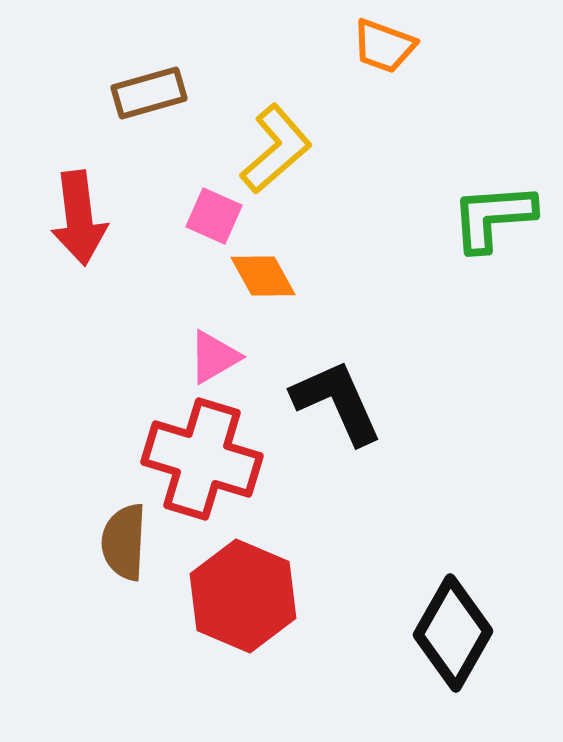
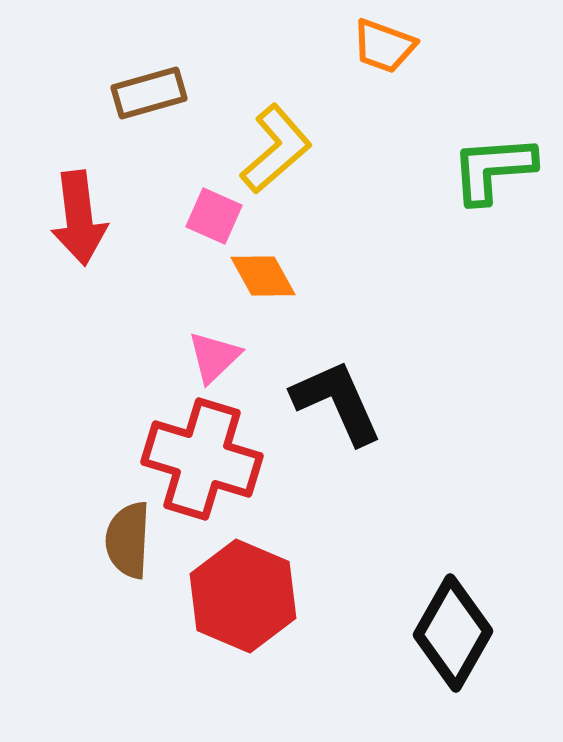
green L-shape: moved 48 px up
pink triangle: rotated 14 degrees counterclockwise
brown semicircle: moved 4 px right, 2 px up
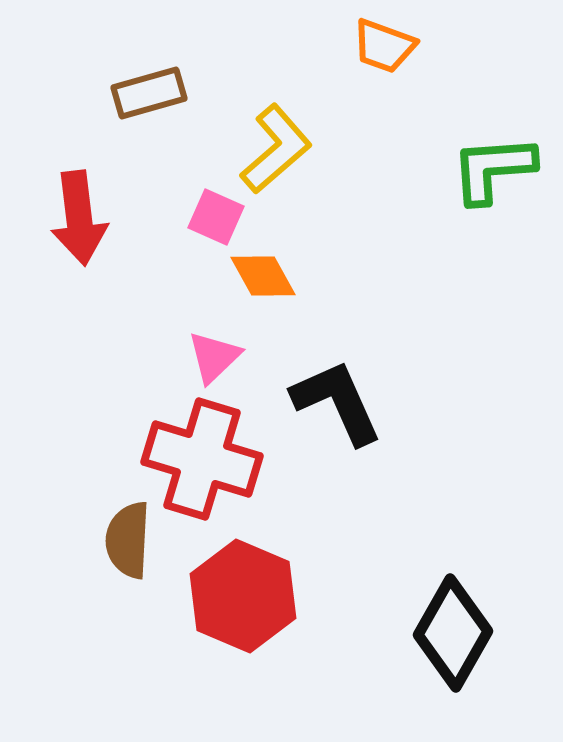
pink square: moved 2 px right, 1 px down
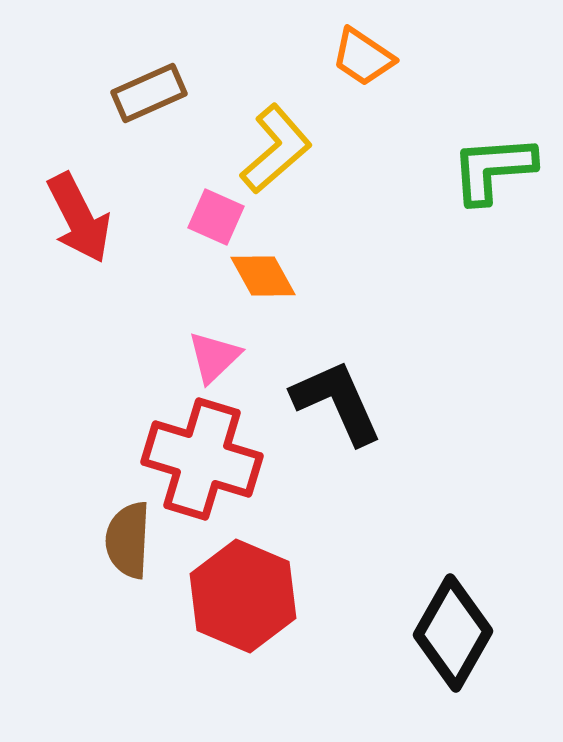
orange trapezoid: moved 21 px left, 11 px down; rotated 14 degrees clockwise
brown rectangle: rotated 8 degrees counterclockwise
red arrow: rotated 20 degrees counterclockwise
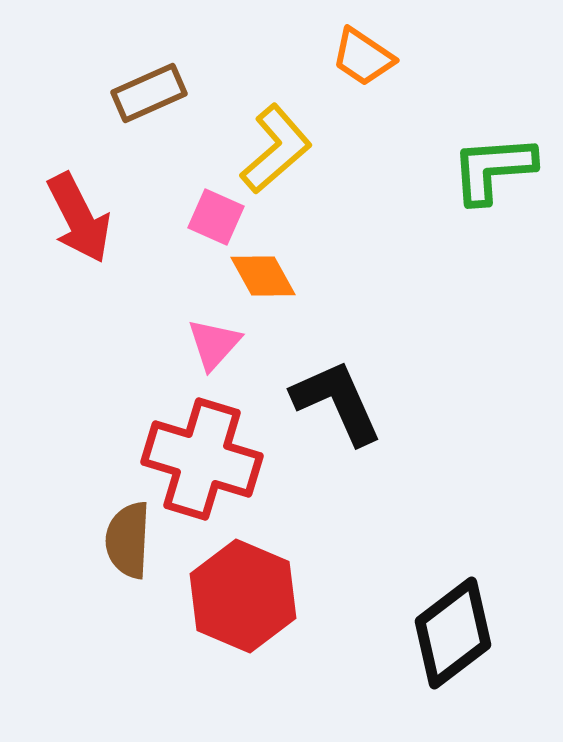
pink triangle: moved 13 px up; rotated 4 degrees counterclockwise
black diamond: rotated 23 degrees clockwise
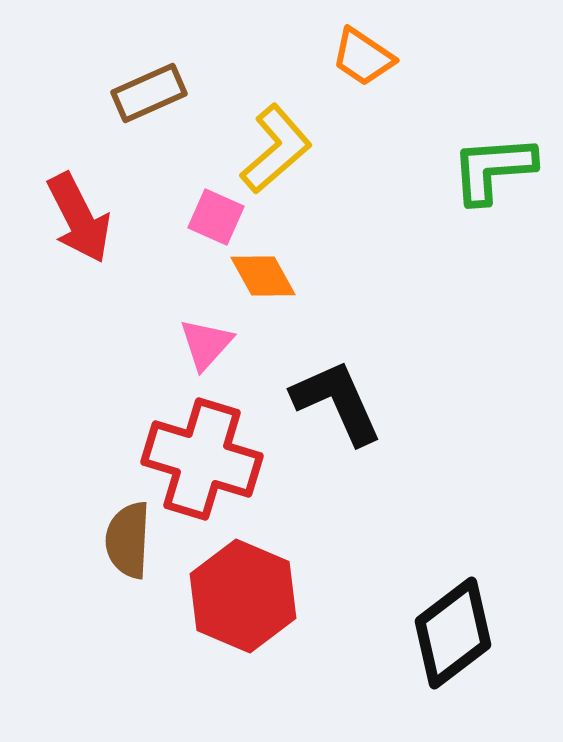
pink triangle: moved 8 px left
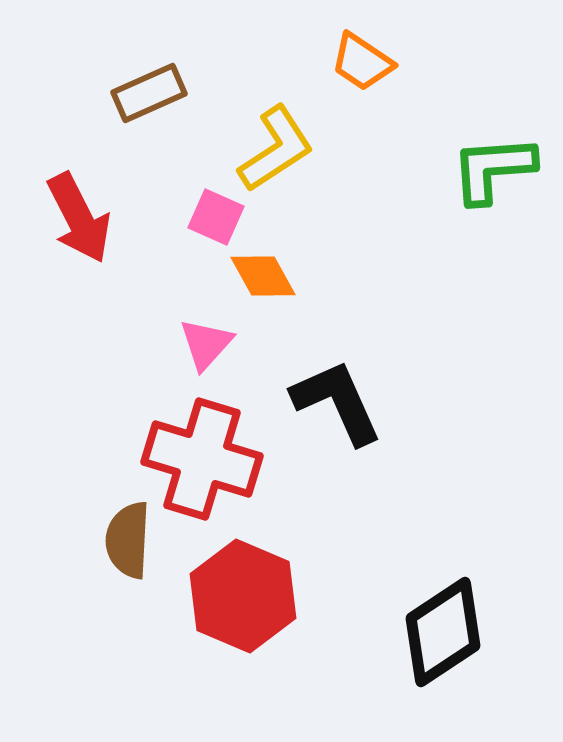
orange trapezoid: moved 1 px left, 5 px down
yellow L-shape: rotated 8 degrees clockwise
black diamond: moved 10 px left, 1 px up; rotated 4 degrees clockwise
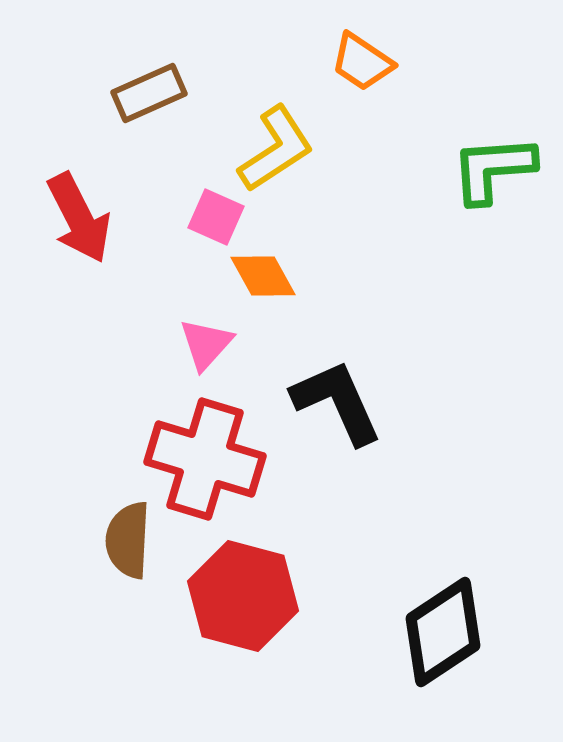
red cross: moved 3 px right
red hexagon: rotated 8 degrees counterclockwise
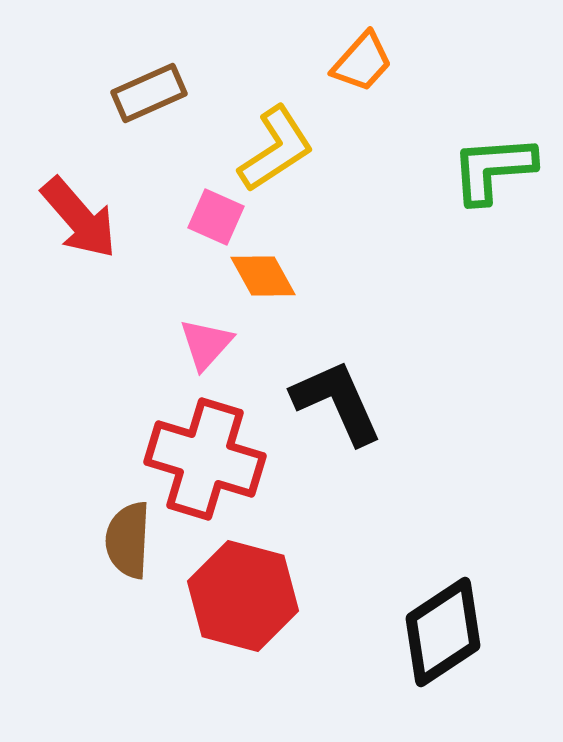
orange trapezoid: rotated 82 degrees counterclockwise
red arrow: rotated 14 degrees counterclockwise
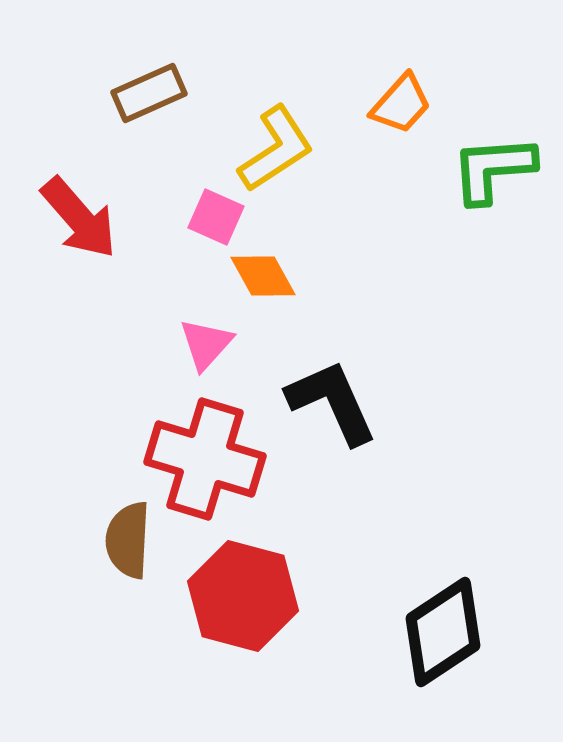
orange trapezoid: moved 39 px right, 42 px down
black L-shape: moved 5 px left
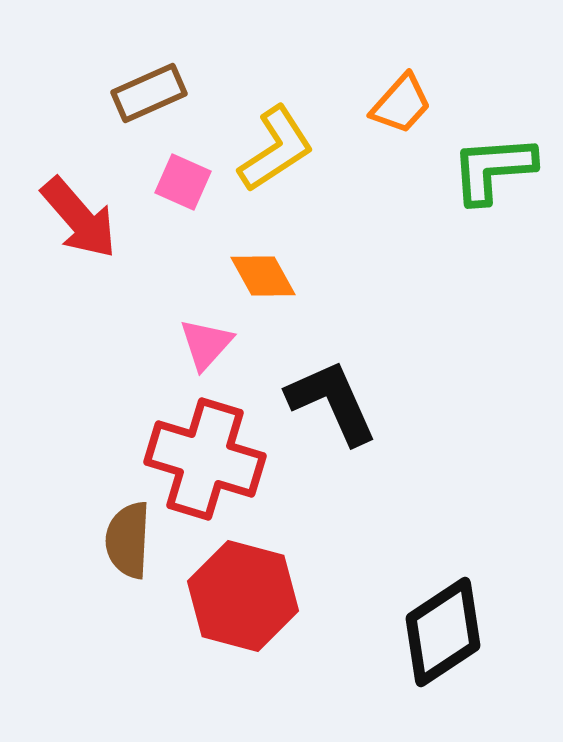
pink square: moved 33 px left, 35 px up
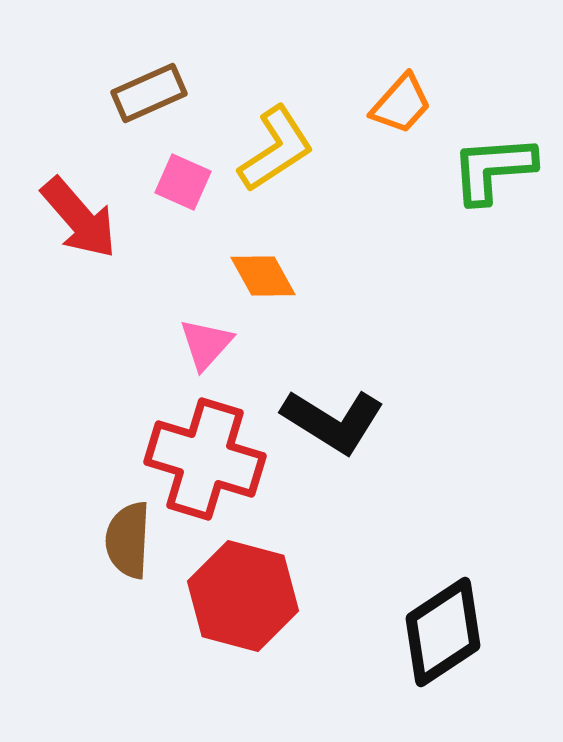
black L-shape: moved 1 px right, 19 px down; rotated 146 degrees clockwise
